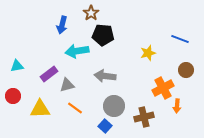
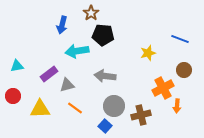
brown circle: moved 2 px left
brown cross: moved 3 px left, 2 px up
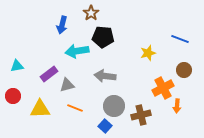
black pentagon: moved 2 px down
orange line: rotated 14 degrees counterclockwise
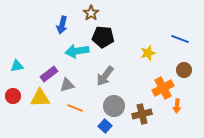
gray arrow: rotated 60 degrees counterclockwise
yellow triangle: moved 11 px up
brown cross: moved 1 px right, 1 px up
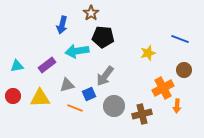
purple rectangle: moved 2 px left, 9 px up
blue square: moved 16 px left, 32 px up; rotated 24 degrees clockwise
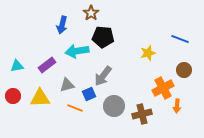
gray arrow: moved 2 px left
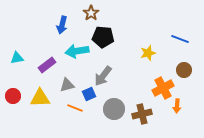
cyan triangle: moved 8 px up
gray circle: moved 3 px down
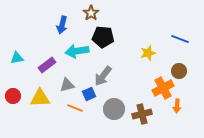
brown circle: moved 5 px left, 1 px down
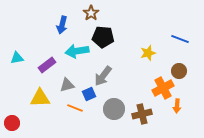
red circle: moved 1 px left, 27 px down
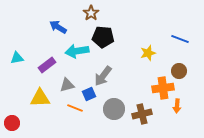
blue arrow: moved 4 px left, 2 px down; rotated 108 degrees clockwise
orange cross: rotated 20 degrees clockwise
